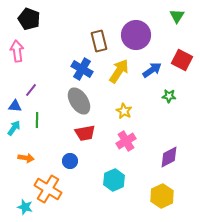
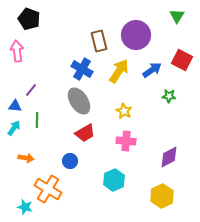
red trapezoid: rotated 20 degrees counterclockwise
pink cross: rotated 36 degrees clockwise
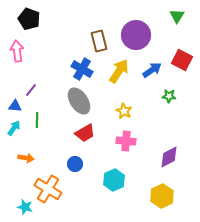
blue circle: moved 5 px right, 3 px down
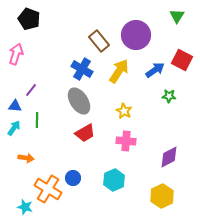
brown rectangle: rotated 25 degrees counterclockwise
pink arrow: moved 1 px left, 3 px down; rotated 25 degrees clockwise
blue arrow: moved 3 px right
blue circle: moved 2 px left, 14 px down
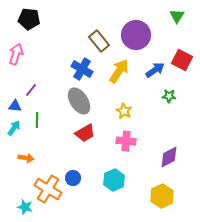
black pentagon: rotated 15 degrees counterclockwise
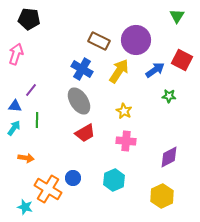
purple circle: moved 5 px down
brown rectangle: rotated 25 degrees counterclockwise
